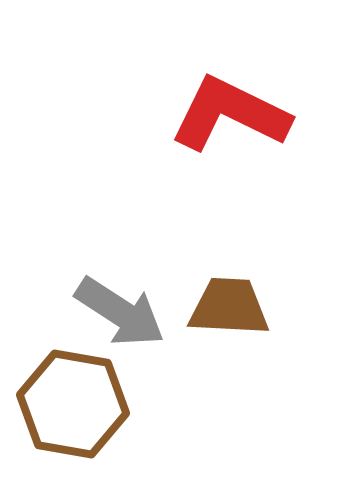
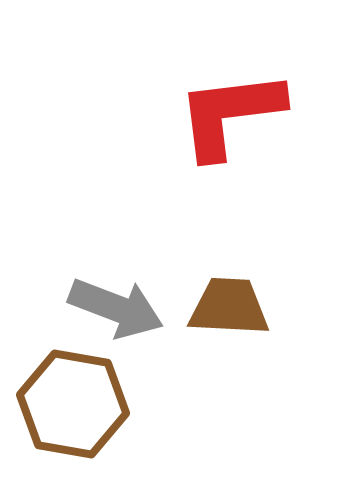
red L-shape: rotated 33 degrees counterclockwise
gray arrow: moved 4 px left, 4 px up; rotated 12 degrees counterclockwise
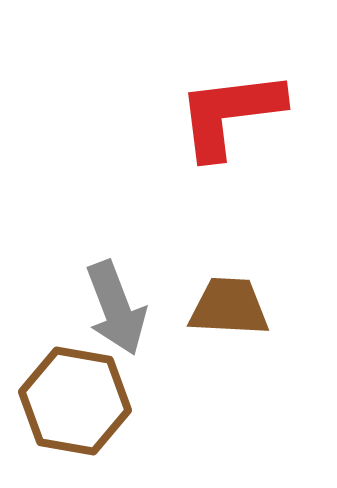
gray arrow: rotated 48 degrees clockwise
brown hexagon: moved 2 px right, 3 px up
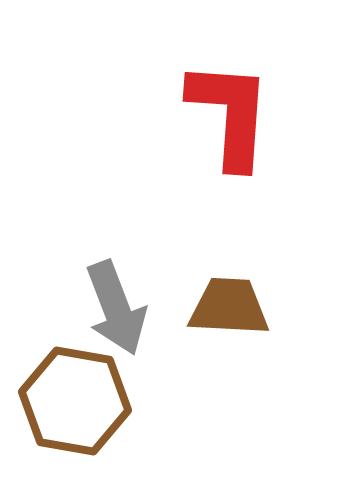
red L-shape: rotated 101 degrees clockwise
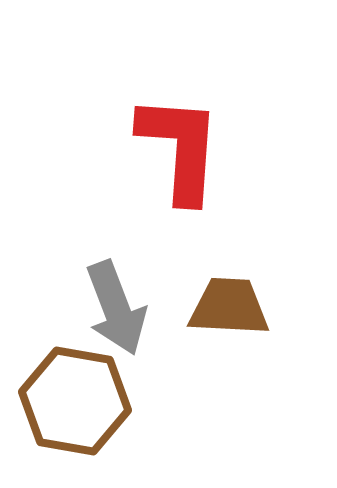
red L-shape: moved 50 px left, 34 px down
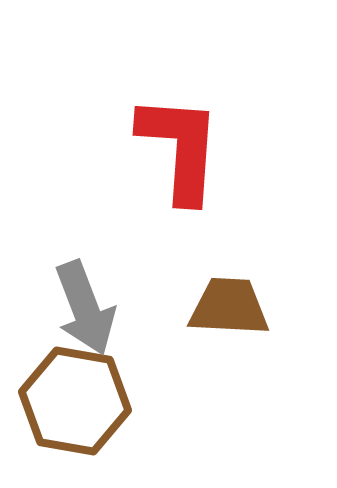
gray arrow: moved 31 px left
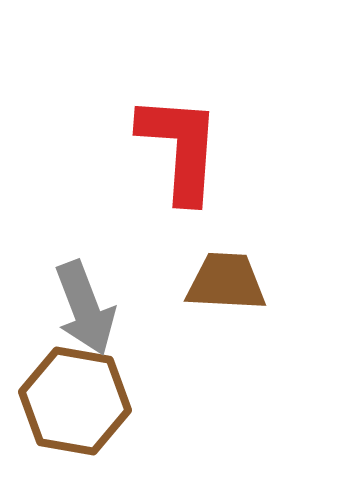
brown trapezoid: moved 3 px left, 25 px up
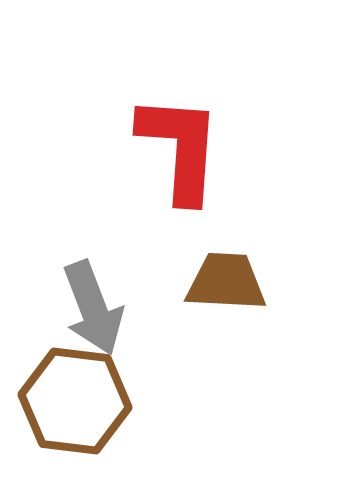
gray arrow: moved 8 px right
brown hexagon: rotated 3 degrees counterclockwise
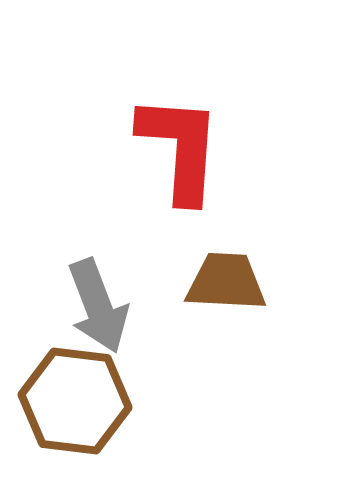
gray arrow: moved 5 px right, 2 px up
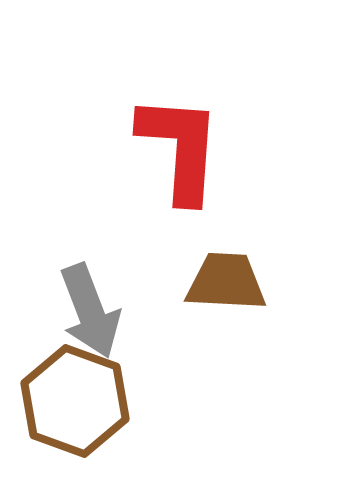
gray arrow: moved 8 px left, 5 px down
brown hexagon: rotated 13 degrees clockwise
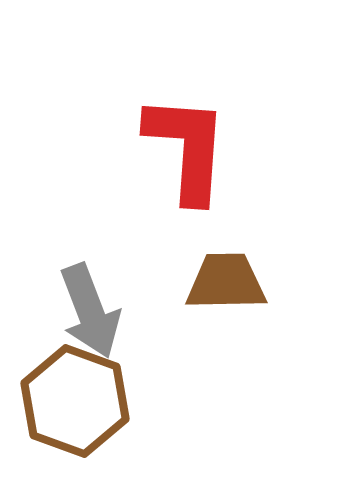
red L-shape: moved 7 px right
brown trapezoid: rotated 4 degrees counterclockwise
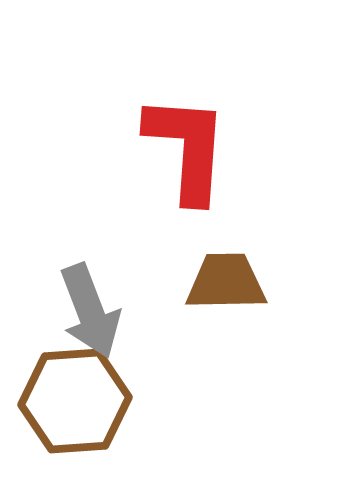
brown hexagon: rotated 24 degrees counterclockwise
